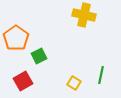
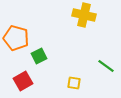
orange pentagon: rotated 20 degrees counterclockwise
green line: moved 5 px right, 9 px up; rotated 66 degrees counterclockwise
yellow square: rotated 24 degrees counterclockwise
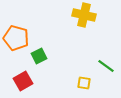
yellow square: moved 10 px right
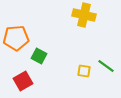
orange pentagon: rotated 20 degrees counterclockwise
green square: rotated 35 degrees counterclockwise
yellow square: moved 12 px up
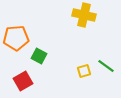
yellow square: rotated 24 degrees counterclockwise
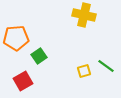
green square: rotated 28 degrees clockwise
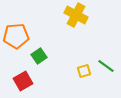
yellow cross: moved 8 px left; rotated 15 degrees clockwise
orange pentagon: moved 2 px up
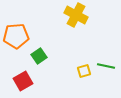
green line: rotated 24 degrees counterclockwise
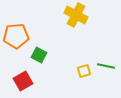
green square: moved 1 px up; rotated 28 degrees counterclockwise
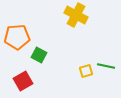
orange pentagon: moved 1 px right, 1 px down
yellow square: moved 2 px right
